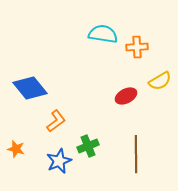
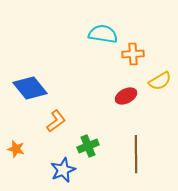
orange cross: moved 4 px left, 7 px down
blue star: moved 4 px right, 9 px down
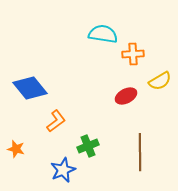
brown line: moved 4 px right, 2 px up
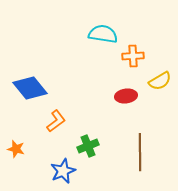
orange cross: moved 2 px down
red ellipse: rotated 20 degrees clockwise
blue star: moved 1 px down
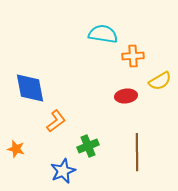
blue diamond: rotated 28 degrees clockwise
brown line: moved 3 px left
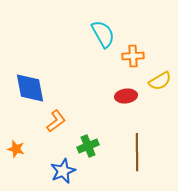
cyan semicircle: rotated 52 degrees clockwise
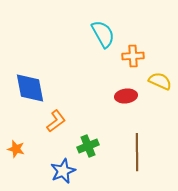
yellow semicircle: rotated 125 degrees counterclockwise
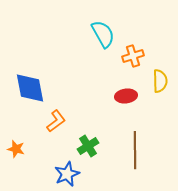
orange cross: rotated 15 degrees counterclockwise
yellow semicircle: rotated 65 degrees clockwise
green cross: rotated 10 degrees counterclockwise
brown line: moved 2 px left, 2 px up
blue star: moved 4 px right, 3 px down
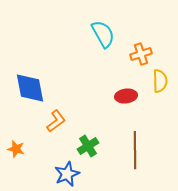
orange cross: moved 8 px right, 2 px up
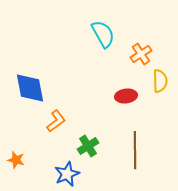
orange cross: rotated 15 degrees counterclockwise
orange star: moved 11 px down
